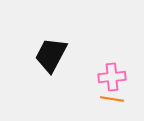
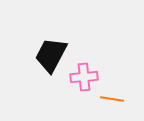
pink cross: moved 28 px left
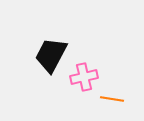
pink cross: rotated 8 degrees counterclockwise
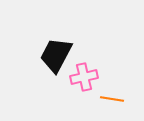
black trapezoid: moved 5 px right
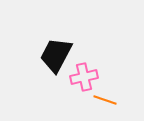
orange line: moved 7 px left, 1 px down; rotated 10 degrees clockwise
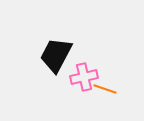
orange line: moved 11 px up
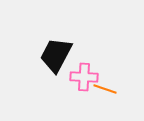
pink cross: rotated 16 degrees clockwise
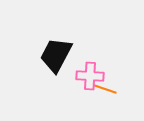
pink cross: moved 6 px right, 1 px up
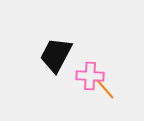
orange line: rotated 30 degrees clockwise
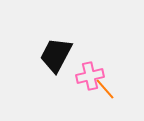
pink cross: rotated 16 degrees counterclockwise
